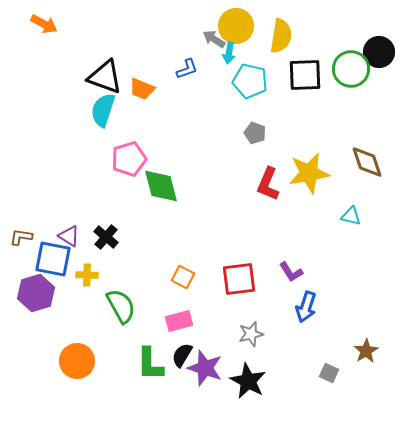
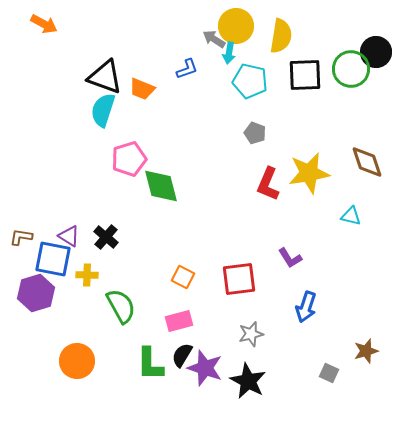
black circle: moved 3 px left
purple L-shape: moved 1 px left, 14 px up
brown star: rotated 15 degrees clockwise
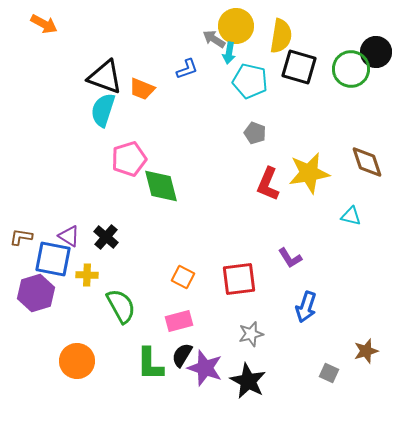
black square: moved 6 px left, 8 px up; rotated 18 degrees clockwise
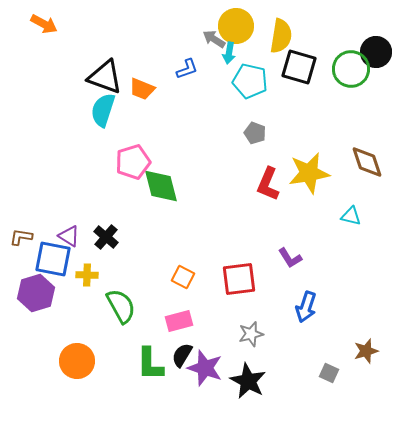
pink pentagon: moved 4 px right, 3 px down
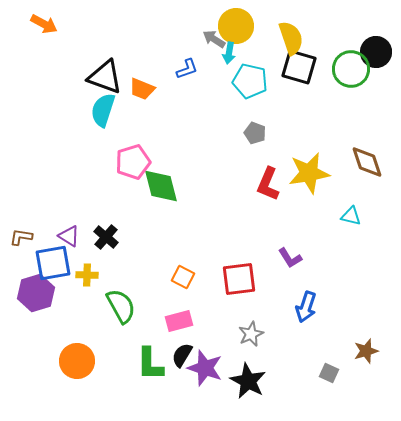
yellow semicircle: moved 10 px right, 2 px down; rotated 28 degrees counterclockwise
blue square: moved 4 px down; rotated 21 degrees counterclockwise
gray star: rotated 10 degrees counterclockwise
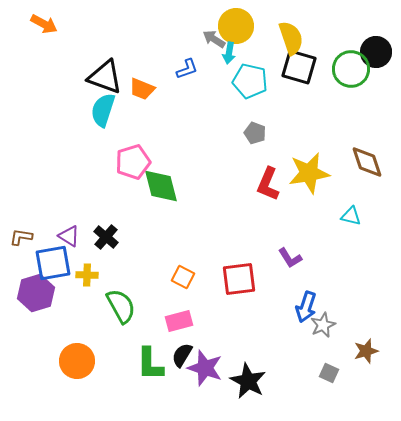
gray star: moved 72 px right, 9 px up
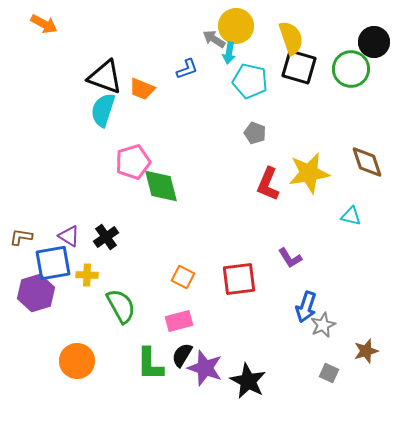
black circle: moved 2 px left, 10 px up
black cross: rotated 15 degrees clockwise
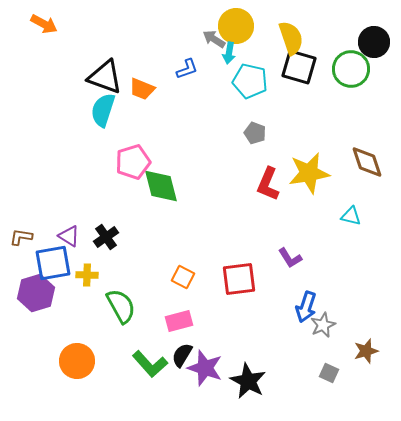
green L-shape: rotated 42 degrees counterclockwise
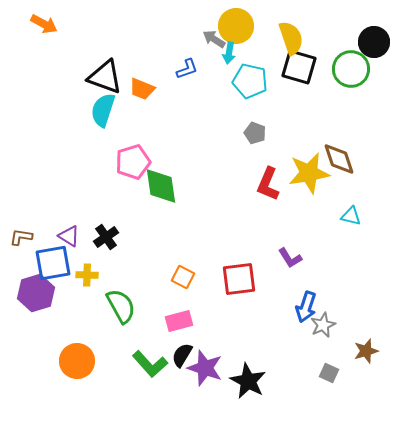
brown diamond: moved 28 px left, 3 px up
green diamond: rotated 6 degrees clockwise
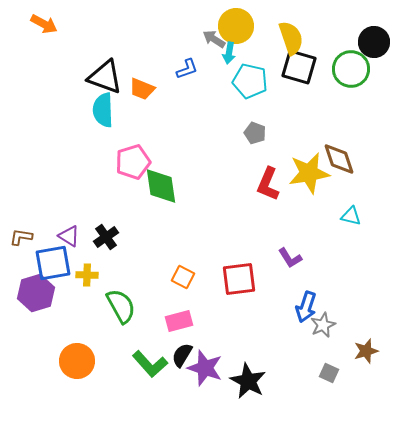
cyan semicircle: rotated 20 degrees counterclockwise
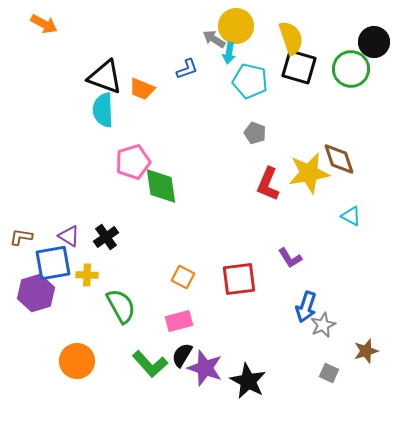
cyan triangle: rotated 15 degrees clockwise
